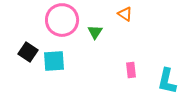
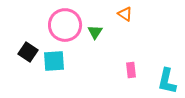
pink circle: moved 3 px right, 5 px down
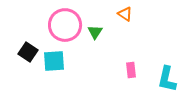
cyan L-shape: moved 2 px up
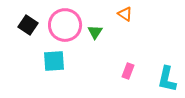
black square: moved 27 px up
pink rectangle: moved 3 px left, 1 px down; rotated 28 degrees clockwise
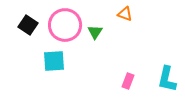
orange triangle: rotated 14 degrees counterclockwise
pink rectangle: moved 10 px down
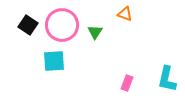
pink circle: moved 3 px left
pink rectangle: moved 1 px left, 2 px down
